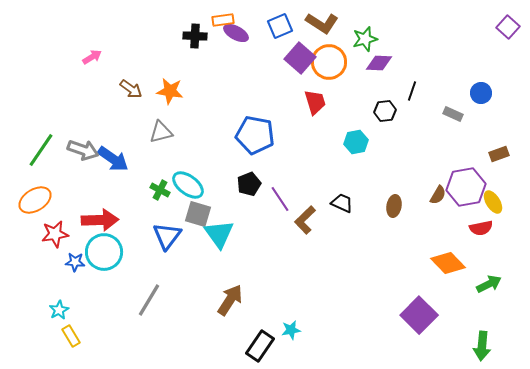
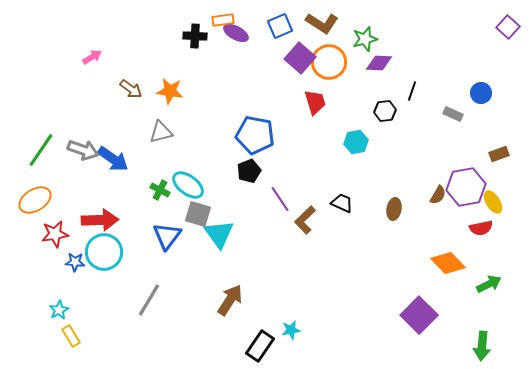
black pentagon at (249, 184): moved 13 px up
brown ellipse at (394, 206): moved 3 px down
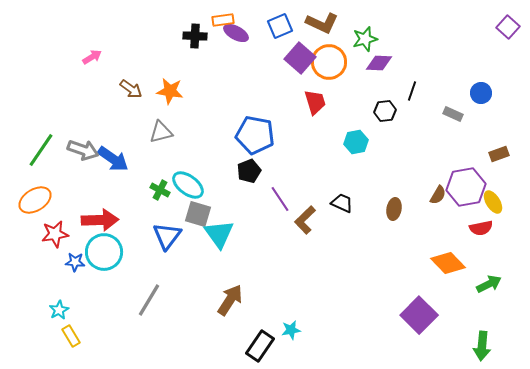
brown L-shape at (322, 23): rotated 8 degrees counterclockwise
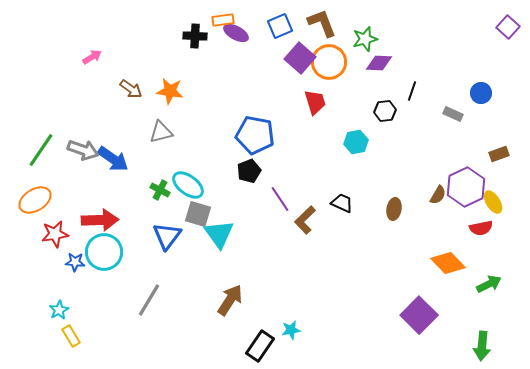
brown L-shape at (322, 23): rotated 136 degrees counterclockwise
purple hexagon at (466, 187): rotated 15 degrees counterclockwise
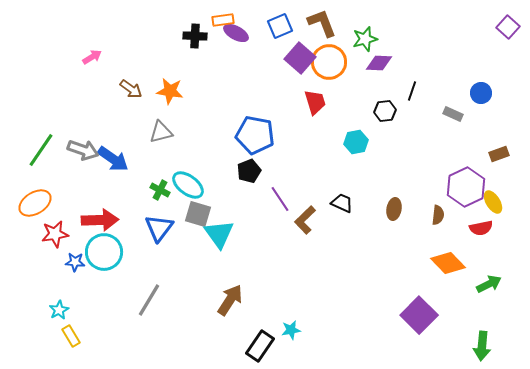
brown semicircle at (438, 195): moved 20 px down; rotated 24 degrees counterclockwise
orange ellipse at (35, 200): moved 3 px down
blue triangle at (167, 236): moved 8 px left, 8 px up
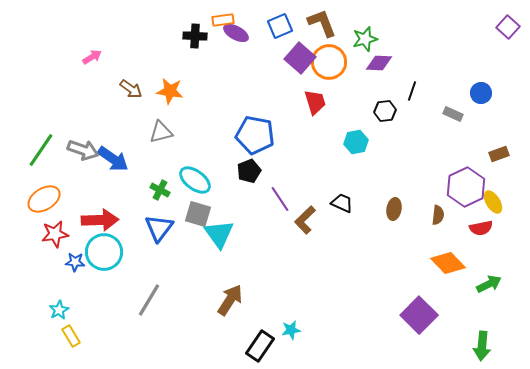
cyan ellipse at (188, 185): moved 7 px right, 5 px up
orange ellipse at (35, 203): moved 9 px right, 4 px up
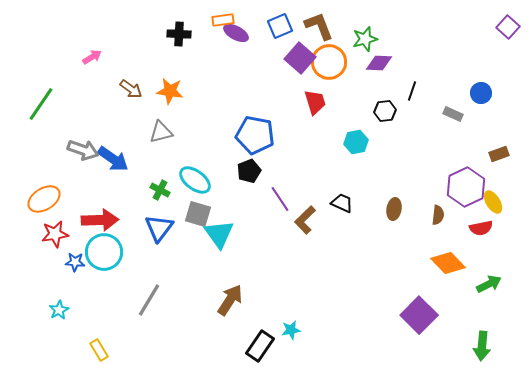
brown L-shape at (322, 23): moved 3 px left, 3 px down
black cross at (195, 36): moved 16 px left, 2 px up
green line at (41, 150): moved 46 px up
yellow rectangle at (71, 336): moved 28 px right, 14 px down
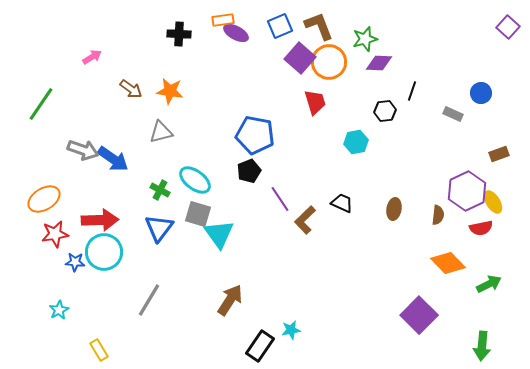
purple hexagon at (466, 187): moved 1 px right, 4 px down
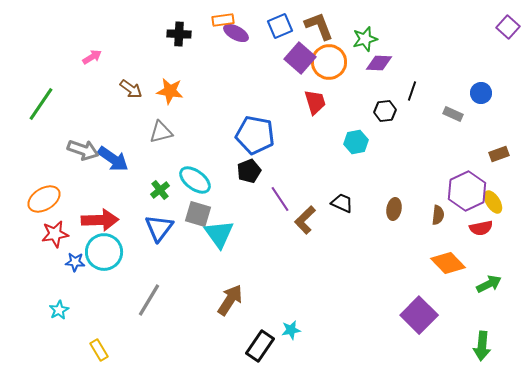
green cross at (160, 190): rotated 24 degrees clockwise
